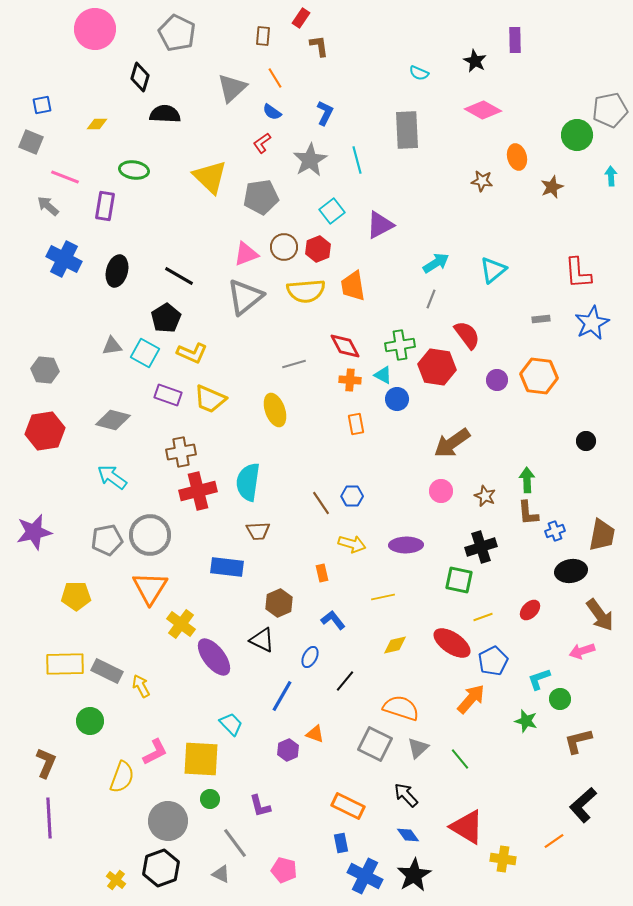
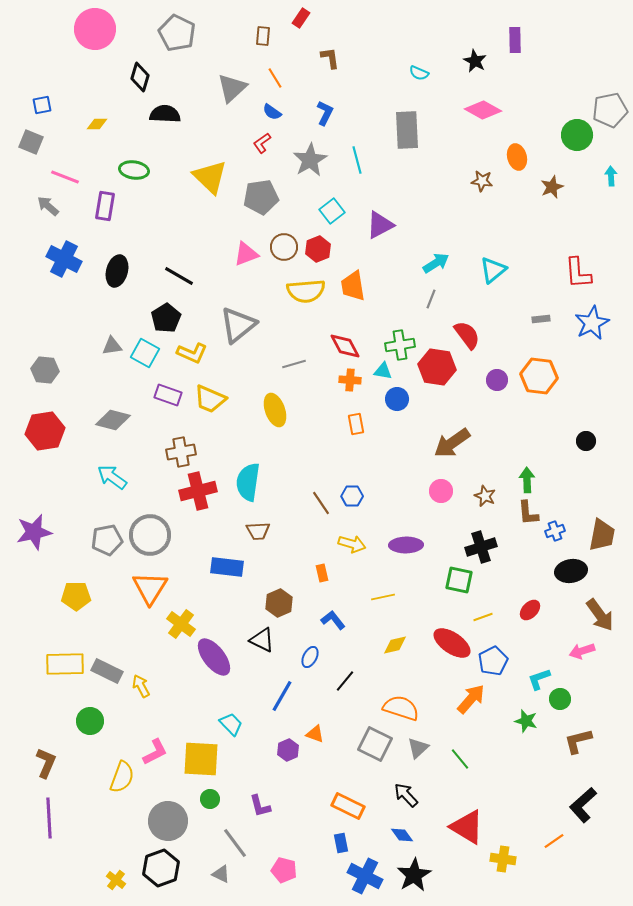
brown L-shape at (319, 46): moved 11 px right, 12 px down
gray triangle at (245, 297): moved 7 px left, 28 px down
cyan triangle at (383, 375): moved 4 px up; rotated 18 degrees counterclockwise
blue diamond at (408, 835): moved 6 px left
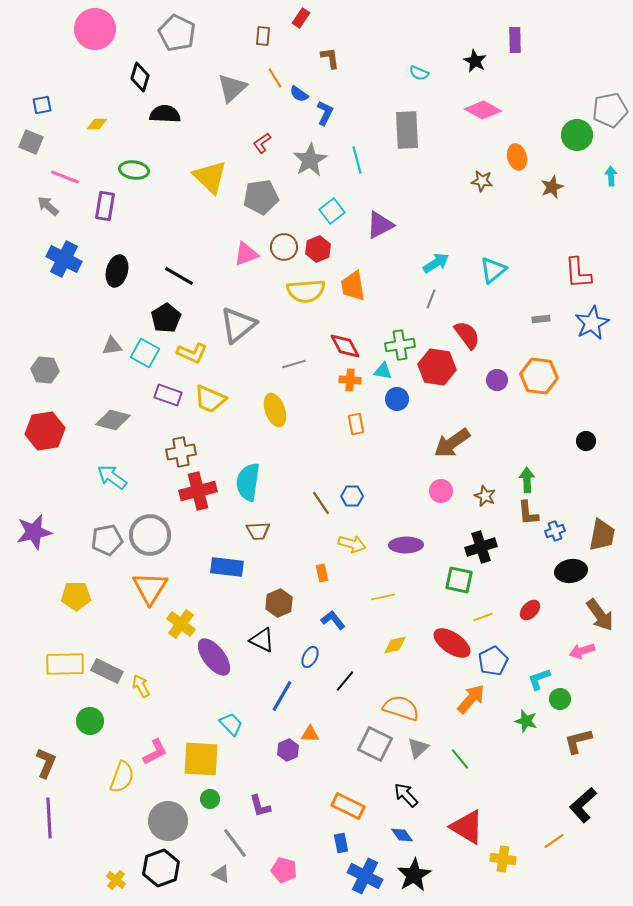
blue semicircle at (272, 112): moved 27 px right, 18 px up
orange triangle at (315, 734): moved 5 px left; rotated 18 degrees counterclockwise
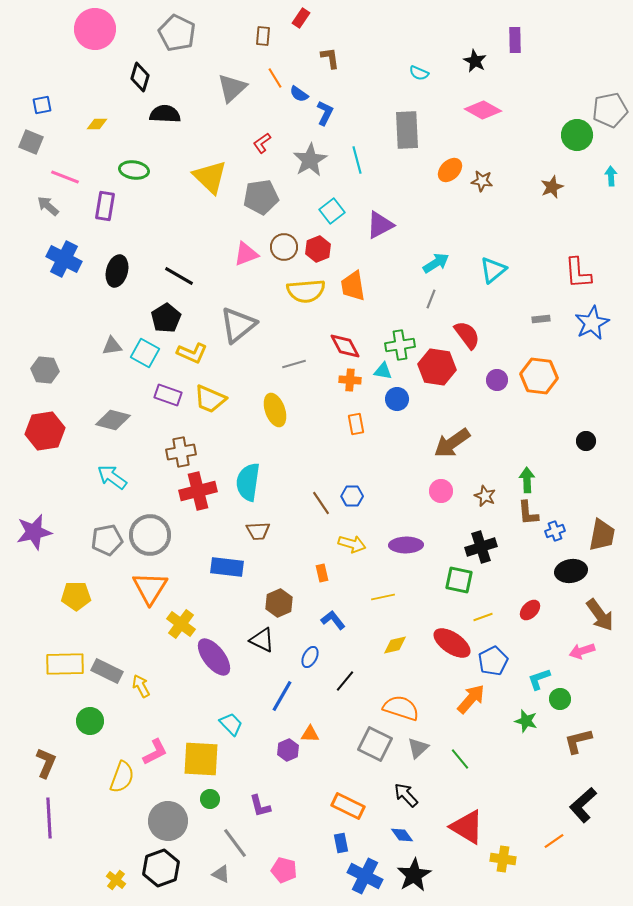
orange ellipse at (517, 157): moved 67 px left, 13 px down; rotated 60 degrees clockwise
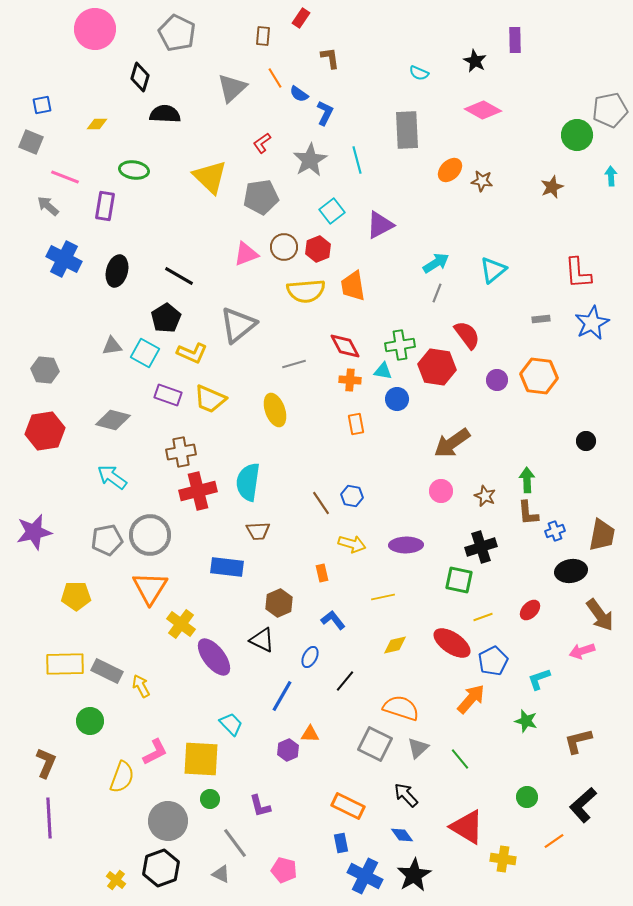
gray line at (431, 299): moved 6 px right, 6 px up
blue hexagon at (352, 496): rotated 10 degrees clockwise
green circle at (560, 699): moved 33 px left, 98 px down
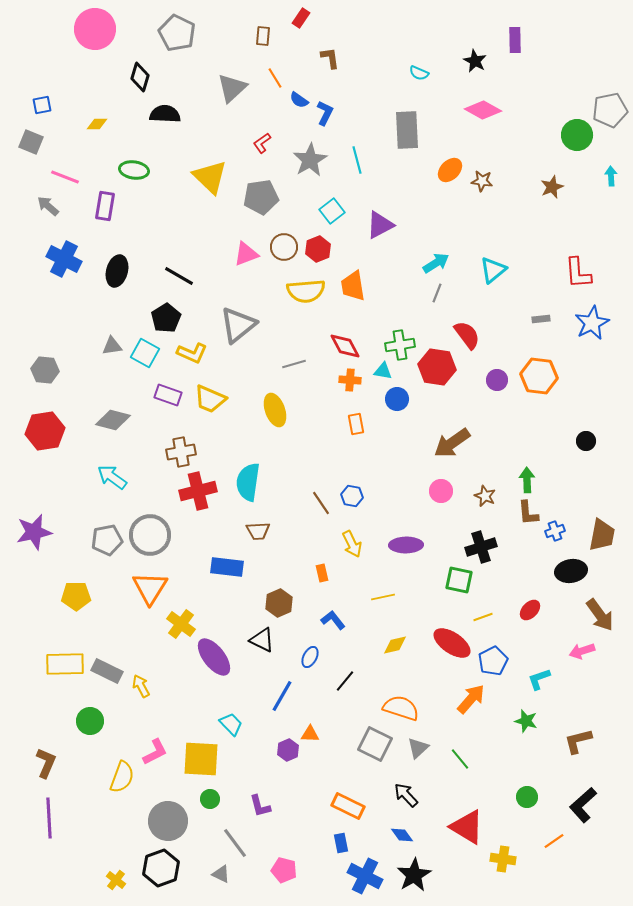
blue semicircle at (299, 94): moved 6 px down
yellow arrow at (352, 544): rotated 48 degrees clockwise
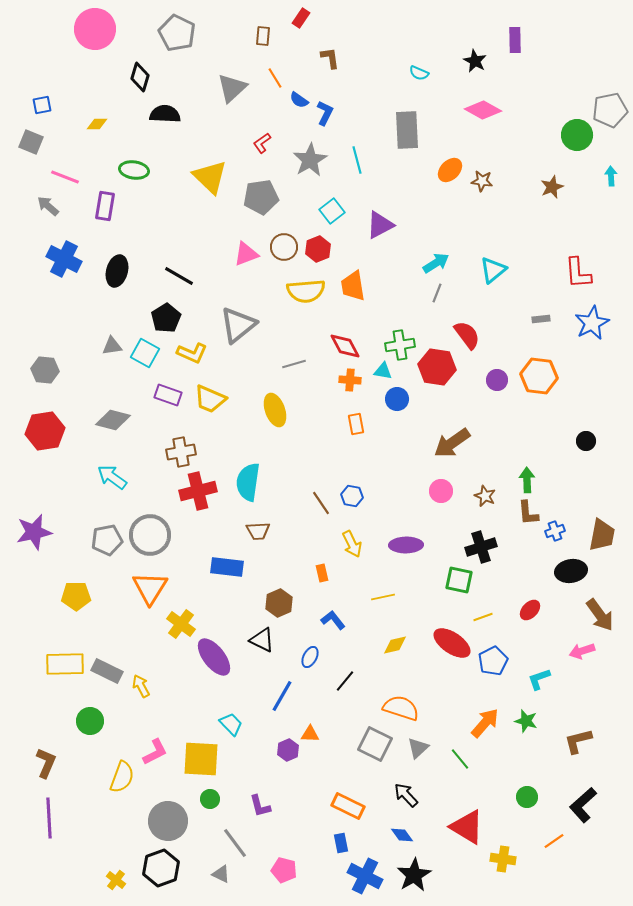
orange arrow at (471, 699): moved 14 px right, 24 px down
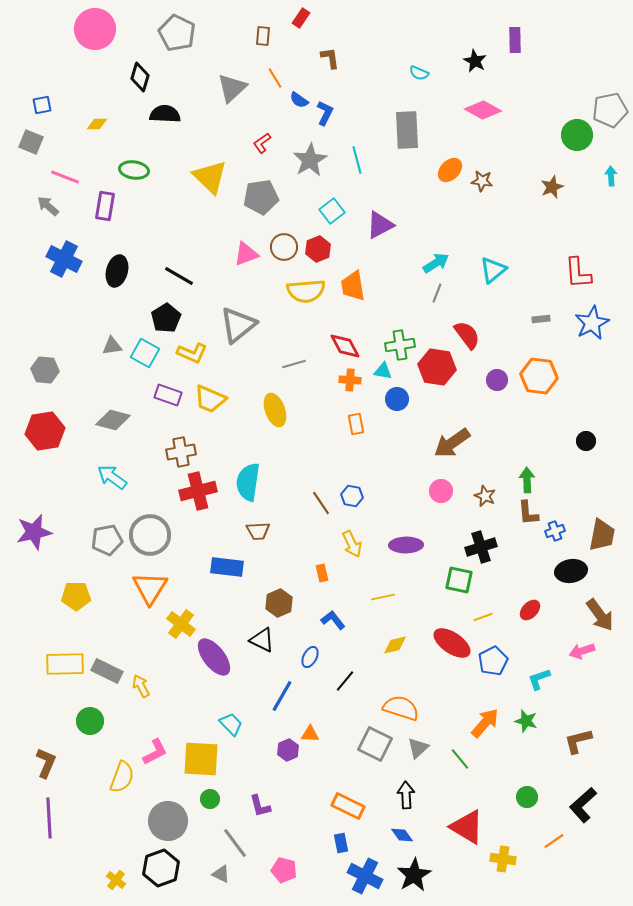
black arrow at (406, 795): rotated 40 degrees clockwise
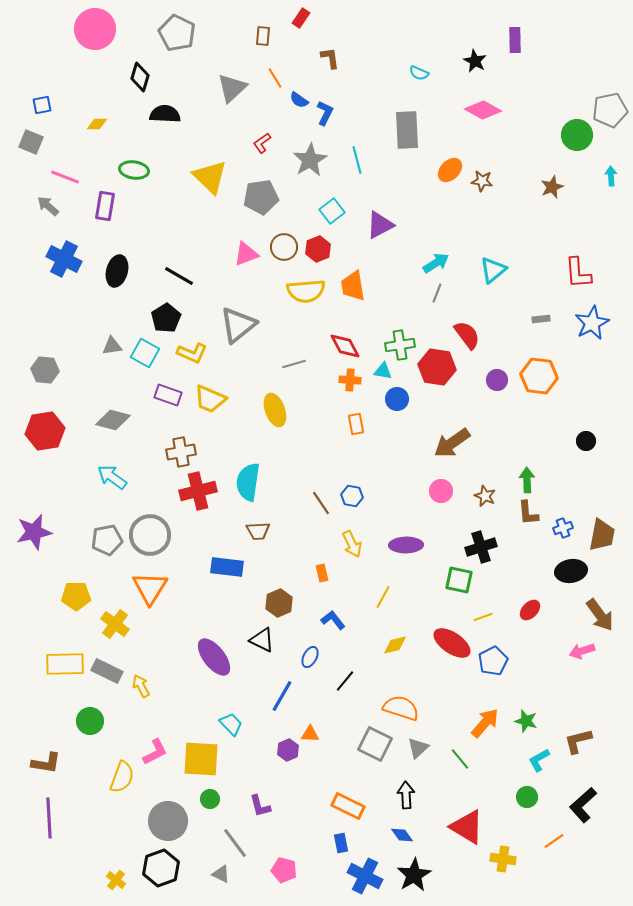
blue cross at (555, 531): moved 8 px right, 3 px up
yellow line at (383, 597): rotated 50 degrees counterclockwise
yellow cross at (181, 624): moved 66 px left
cyan L-shape at (539, 679): moved 81 px down; rotated 10 degrees counterclockwise
brown L-shape at (46, 763): rotated 76 degrees clockwise
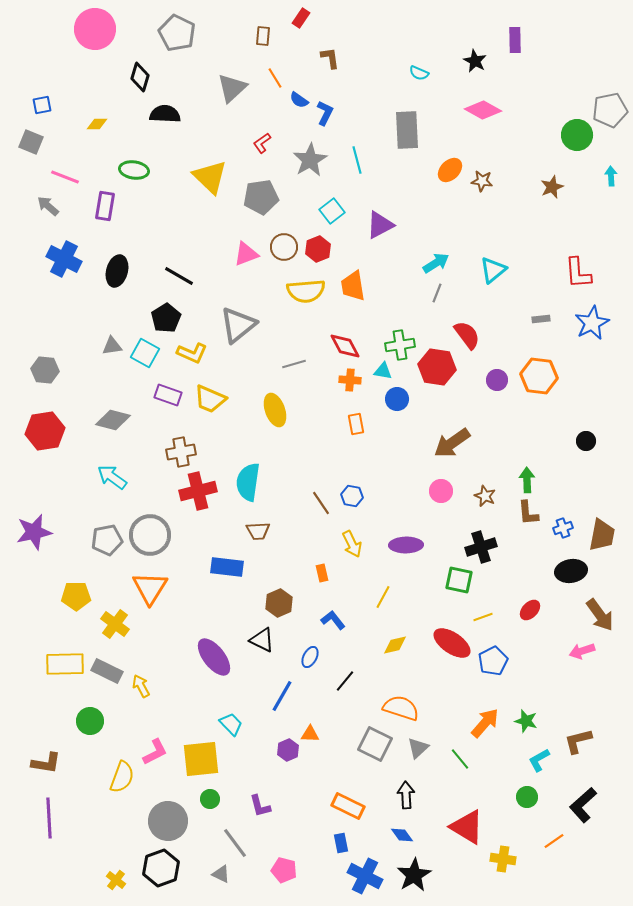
yellow square at (201, 759): rotated 9 degrees counterclockwise
